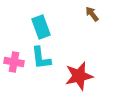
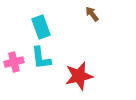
pink cross: rotated 24 degrees counterclockwise
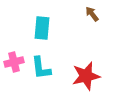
cyan rectangle: moved 1 px right, 1 px down; rotated 25 degrees clockwise
cyan L-shape: moved 10 px down
red star: moved 7 px right
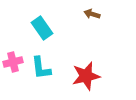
brown arrow: rotated 35 degrees counterclockwise
cyan rectangle: rotated 40 degrees counterclockwise
pink cross: moved 1 px left
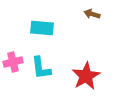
cyan rectangle: rotated 50 degrees counterclockwise
red star: rotated 16 degrees counterclockwise
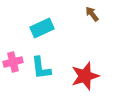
brown arrow: rotated 35 degrees clockwise
cyan rectangle: rotated 30 degrees counterclockwise
red star: moved 1 px left; rotated 12 degrees clockwise
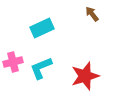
cyan L-shape: rotated 75 degrees clockwise
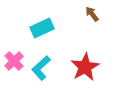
pink cross: moved 1 px right, 1 px up; rotated 30 degrees counterclockwise
cyan L-shape: rotated 20 degrees counterclockwise
red star: moved 9 px up; rotated 12 degrees counterclockwise
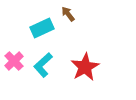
brown arrow: moved 24 px left
cyan L-shape: moved 2 px right, 3 px up
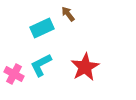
pink cross: moved 13 px down; rotated 18 degrees counterclockwise
cyan L-shape: moved 2 px left; rotated 15 degrees clockwise
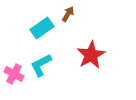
brown arrow: rotated 70 degrees clockwise
cyan rectangle: rotated 10 degrees counterclockwise
red star: moved 6 px right, 12 px up
